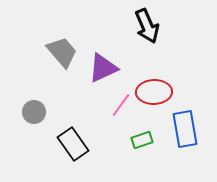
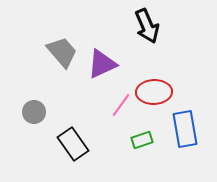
purple triangle: moved 1 px left, 4 px up
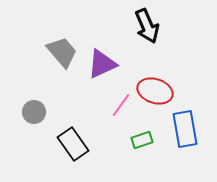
red ellipse: moved 1 px right, 1 px up; rotated 20 degrees clockwise
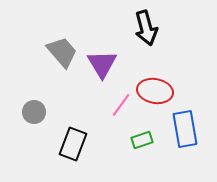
black arrow: moved 1 px left, 2 px down; rotated 8 degrees clockwise
purple triangle: rotated 36 degrees counterclockwise
red ellipse: rotated 8 degrees counterclockwise
black rectangle: rotated 56 degrees clockwise
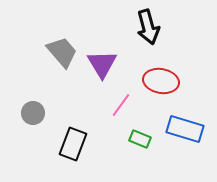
black arrow: moved 2 px right, 1 px up
red ellipse: moved 6 px right, 10 px up
gray circle: moved 1 px left, 1 px down
blue rectangle: rotated 63 degrees counterclockwise
green rectangle: moved 2 px left, 1 px up; rotated 40 degrees clockwise
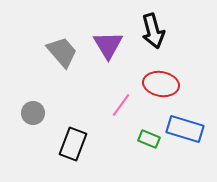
black arrow: moved 5 px right, 4 px down
purple triangle: moved 6 px right, 19 px up
red ellipse: moved 3 px down
green rectangle: moved 9 px right
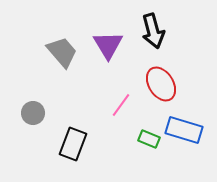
red ellipse: rotated 48 degrees clockwise
blue rectangle: moved 1 px left, 1 px down
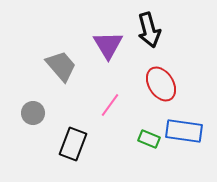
black arrow: moved 4 px left, 1 px up
gray trapezoid: moved 1 px left, 14 px down
pink line: moved 11 px left
blue rectangle: moved 1 px down; rotated 9 degrees counterclockwise
